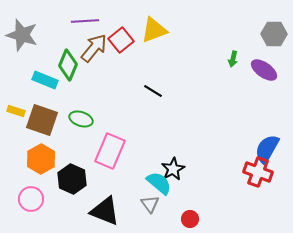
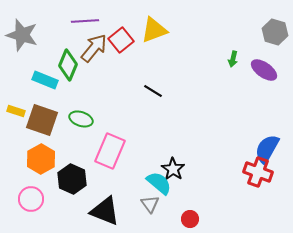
gray hexagon: moved 1 px right, 2 px up; rotated 15 degrees clockwise
black star: rotated 10 degrees counterclockwise
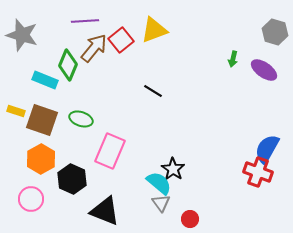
gray triangle: moved 11 px right, 1 px up
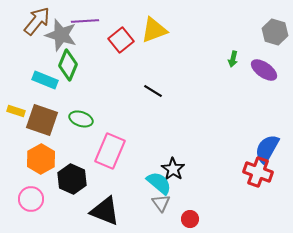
gray star: moved 39 px right
brown arrow: moved 57 px left, 27 px up
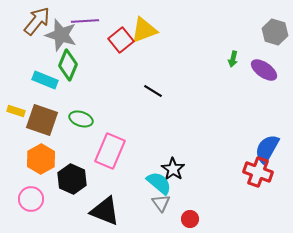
yellow triangle: moved 10 px left
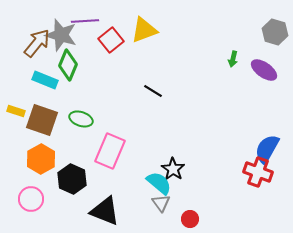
brown arrow: moved 22 px down
red square: moved 10 px left
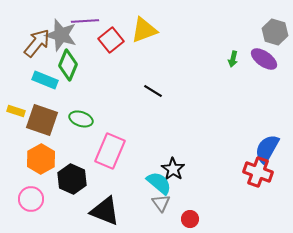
purple ellipse: moved 11 px up
